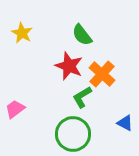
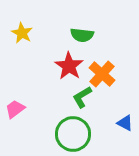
green semicircle: rotated 45 degrees counterclockwise
red star: rotated 12 degrees clockwise
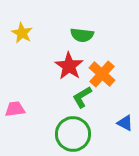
pink trapezoid: rotated 30 degrees clockwise
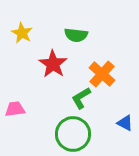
green semicircle: moved 6 px left
red star: moved 16 px left, 2 px up
green L-shape: moved 1 px left, 1 px down
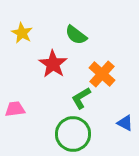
green semicircle: rotated 30 degrees clockwise
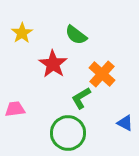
yellow star: rotated 10 degrees clockwise
green circle: moved 5 px left, 1 px up
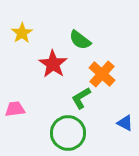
green semicircle: moved 4 px right, 5 px down
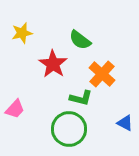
yellow star: rotated 20 degrees clockwise
green L-shape: rotated 135 degrees counterclockwise
pink trapezoid: rotated 140 degrees clockwise
green circle: moved 1 px right, 4 px up
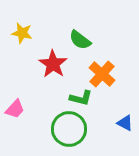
yellow star: rotated 25 degrees clockwise
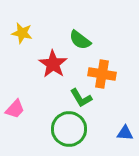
orange cross: rotated 32 degrees counterclockwise
green L-shape: rotated 45 degrees clockwise
blue triangle: moved 10 px down; rotated 24 degrees counterclockwise
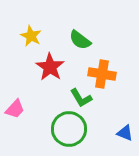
yellow star: moved 9 px right, 3 px down; rotated 15 degrees clockwise
red star: moved 3 px left, 3 px down
blue triangle: rotated 18 degrees clockwise
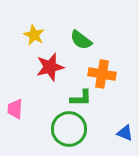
yellow star: moved 3 px right, 1 px up
green semicircle: moved 1 px right
red star: rotated 24 degrees clockwise
green L-shape: rotated 60 degrees counterclockwise
pink trapezoid: rotated 140 degrees clockwise
